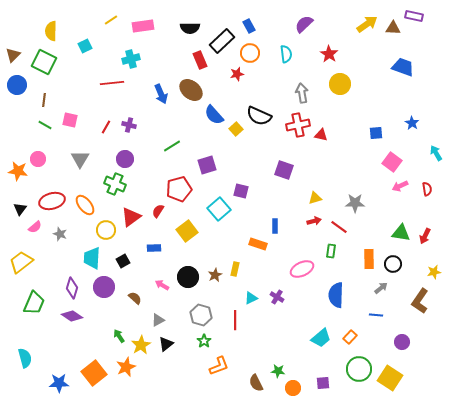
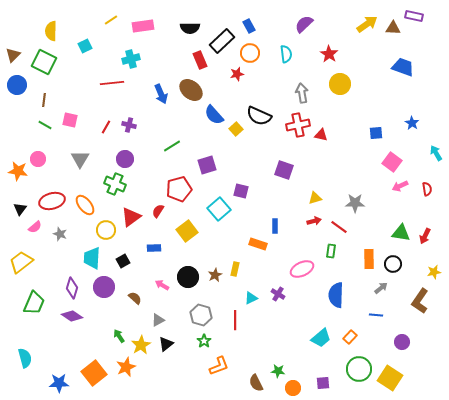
purple cross at (277, 297): moved 1 px right, 3 px up
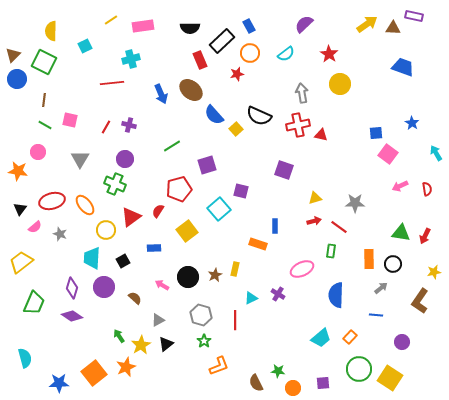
cyan semicircle at (286, 54): rotated 60 degrees clockwise
blue circle at (17, 85): moved 6 px up
pink circle at (38, 159): moved 7 px up
pink square at (392, 162): moved 4 px left, 8 px up
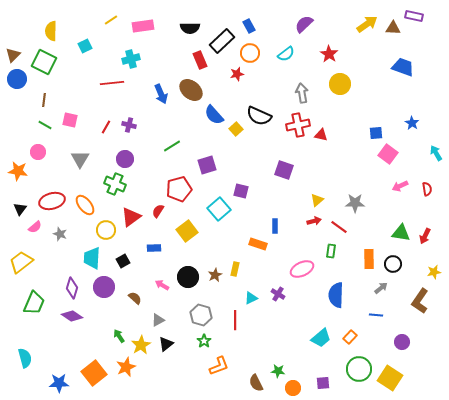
yellow triangle at (315, 198): moved 2 px right, 2 px down; rotated 24 degrees counterclockwise
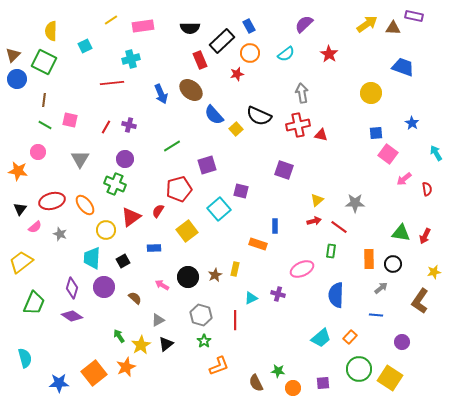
yellow circle at (340, 84): moved 31 px right, 9 px down
pink arrow at (400, 186): moved 4 px right, 7 px up; rotated 14 degrees counterclockwise
purple cross at (278, 294): rotated 16 degrees counterclockwise
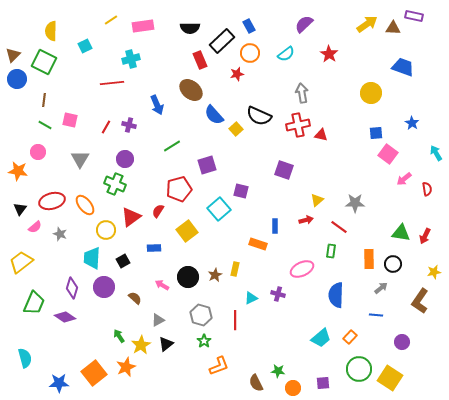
blue arrow at (161, 94): moved 4 px left, 11 px down
red arrow at (314, 221): moved 8 px left, 1 px up
purple diamond at (72, 316): moved 7 px left, 1 px down
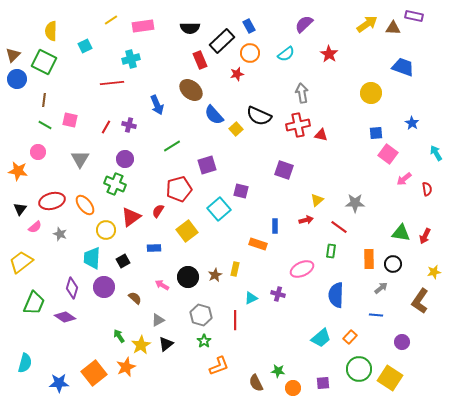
cyan semicircle at (25, 358): moved 5 px down; rotated 30 degrees clockwise
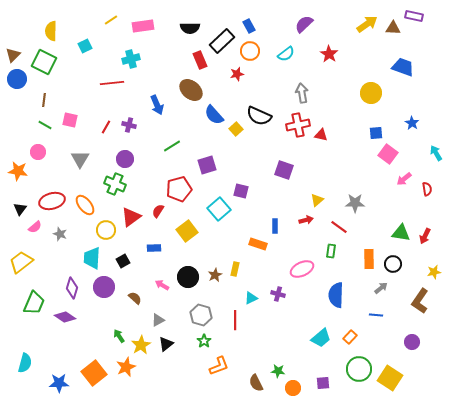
orange circle at (250, 53): moved 2 px up
purple circle at (402, 342): moved 10 px right
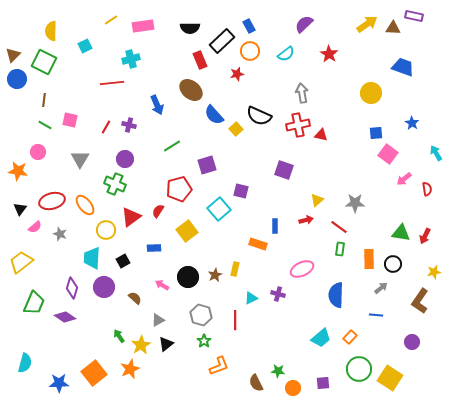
green rectangle at (331, 251): moved 9 px right, 2 px up
orange star at (126, 367): moved 4 px right, 2 px down
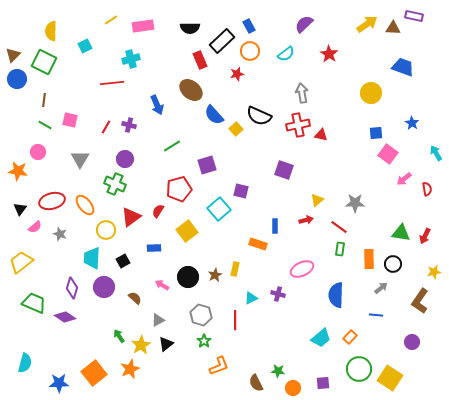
green trapezoid at (34, 303): rotated 90 degrees counterclockwise
